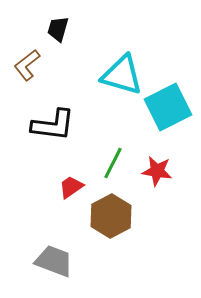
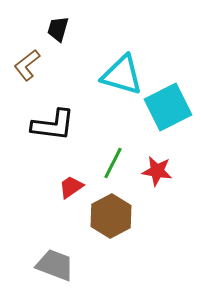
gray trapezoid: moved 1 px right, 4 px down
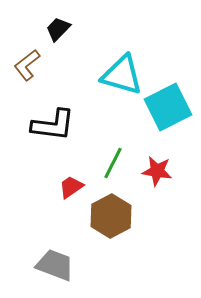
black trapezoid: rotated 28 degrees clockwise
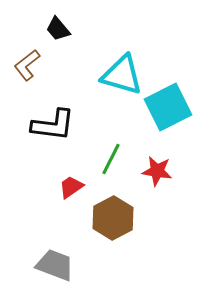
black trapezoid: rotated 84 degrees counterclockwise
green line: moved 2 px left, 4 px up
brown hexagon: moved 2 px right, 2 px down
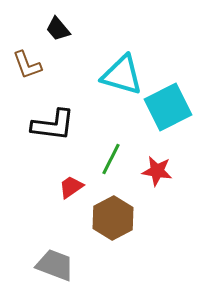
brown L-shape: rotated 72 degrees counterclockwise
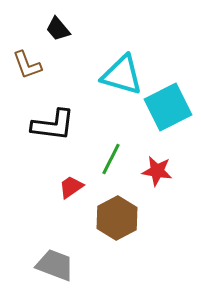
brown hexagon: moved 4 px right
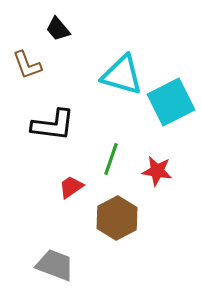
cyan square: moved 3 px right, 5 px up
green line: rotated 8 degrees counterclockwise
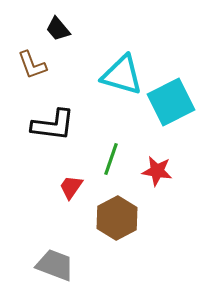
brown L-shape: moved 5 px right
red trapezoid: rotated 20 degrees counterclockwise
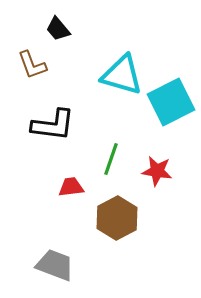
red trapezoid: rotated 48 degrees clockwise
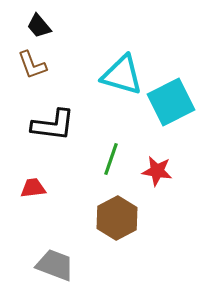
black trapezoid: moved 19 px left, 3 px up
red trapezoid: moved 38 px left, 1 px down
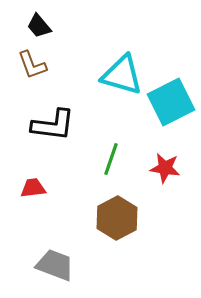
red star: moved 8 px right, 3 px up
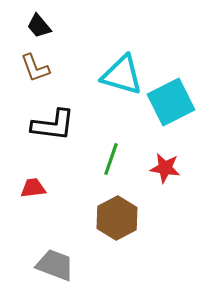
brown L-shape: moved 3 px right, 3 px down
